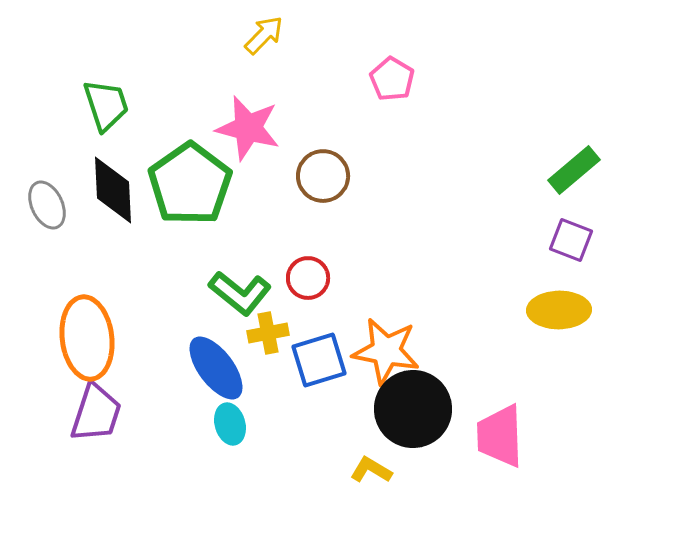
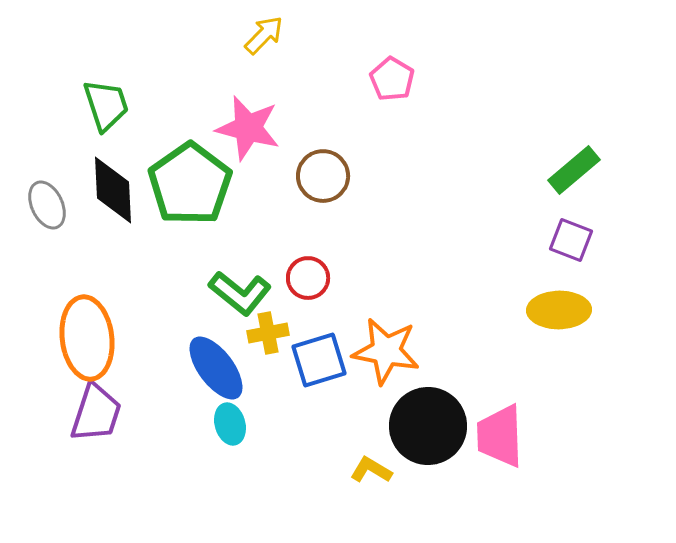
black circle: moved 15 px right, 17 px down
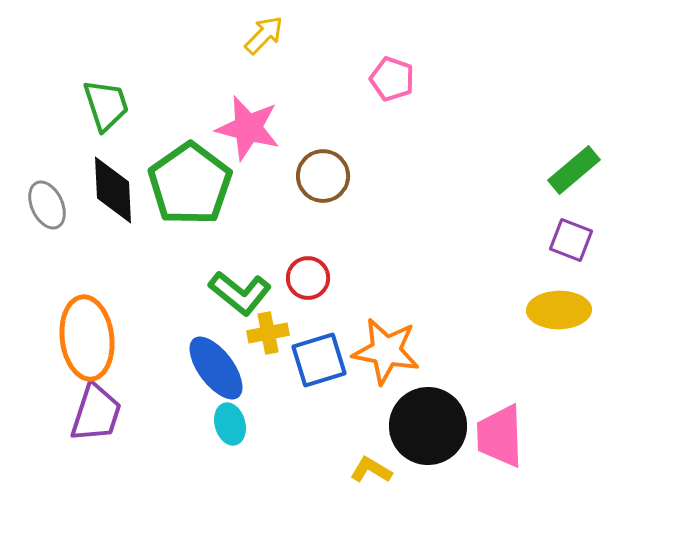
pink pentagon: rotated 12 degrees counterclockwise
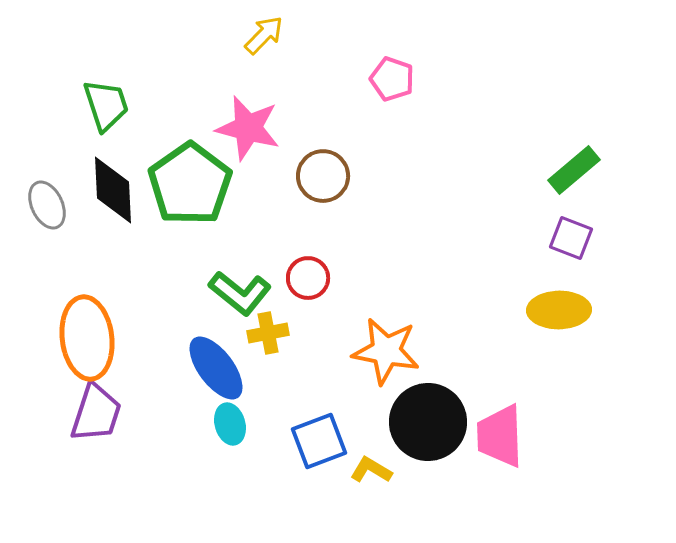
purple square: moved 2 px up
blue square: moved 81 px down; rotated 4 degrees counterclockwise
black circle: moved 4 px up
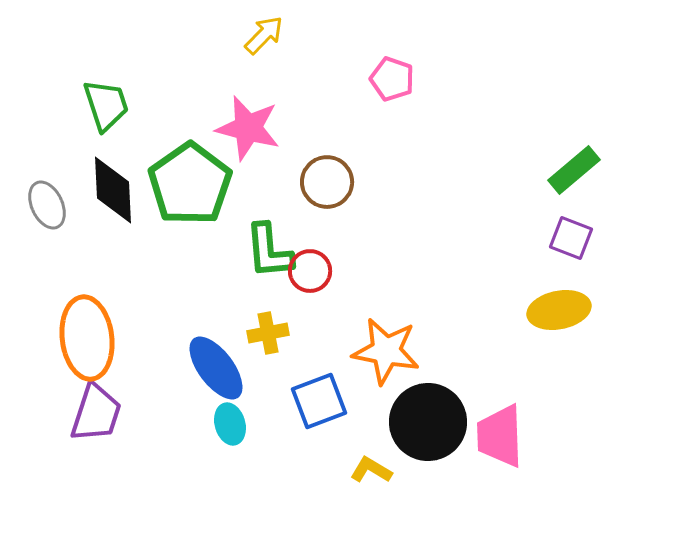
brown circle: moved 4 px right, 6 px down
red circle: moved 2 px right, 7 px up
green L-shape: moved 29 px right, 42 px up; rotated 46 degrees clockwise
yellow ellipse: rotated 10 degrees counterclockwise
blue square: moved 40 px up
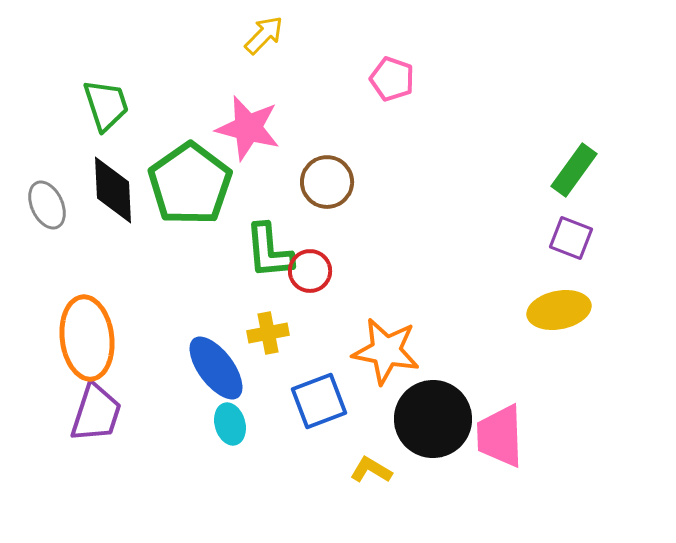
green rectangle: rotated 14 degrees counterclockwise
black circle: moved 5 px right, 3 px up
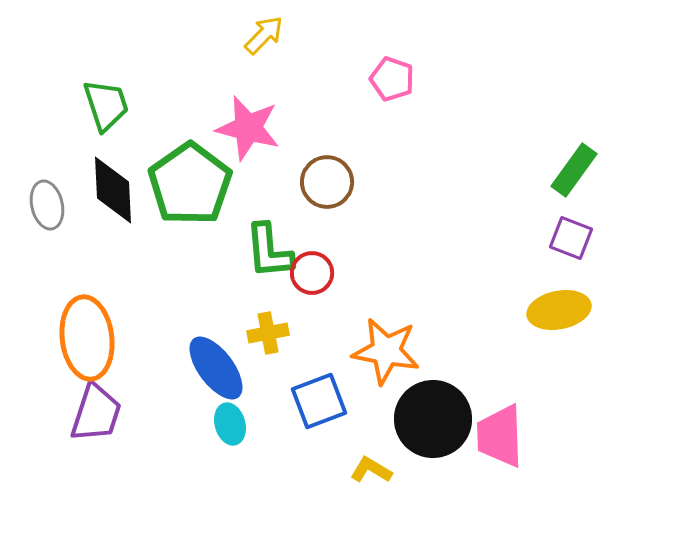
gray ellipse: rotated 12 degrees clockwise
red circle: moved 2 px right, 2 px down
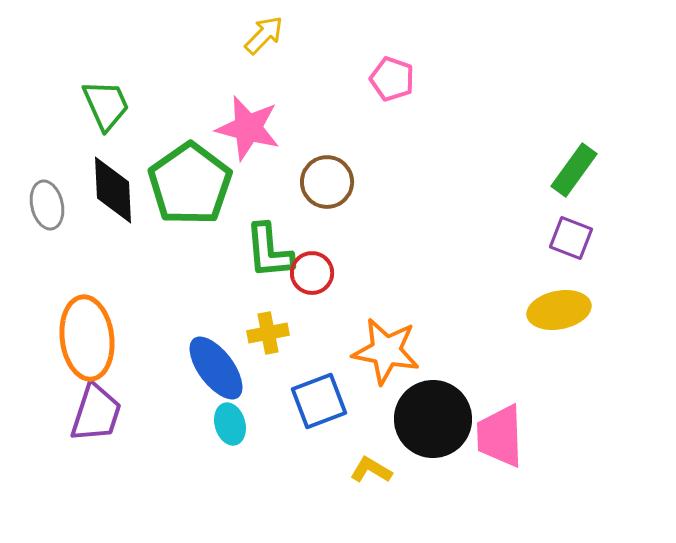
green trapezoid: rotated 6 degrees counterclockwise
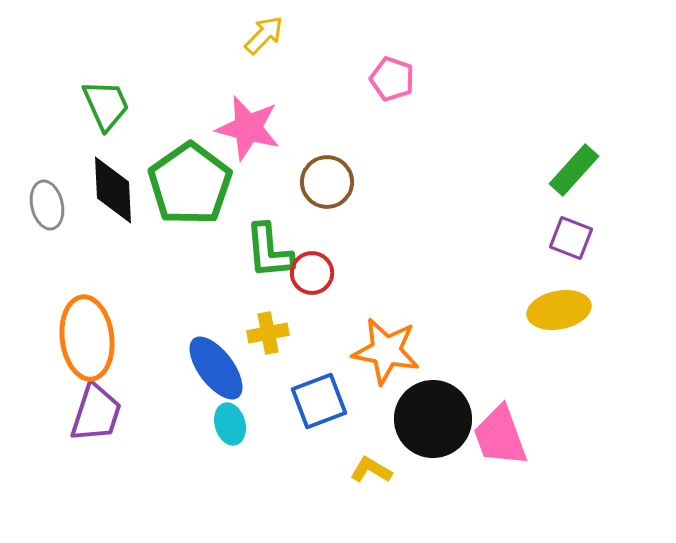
green rectangle: rotated 6 degrees clockwise
pink trapezoid: rotated 18 degrees counterclockwise
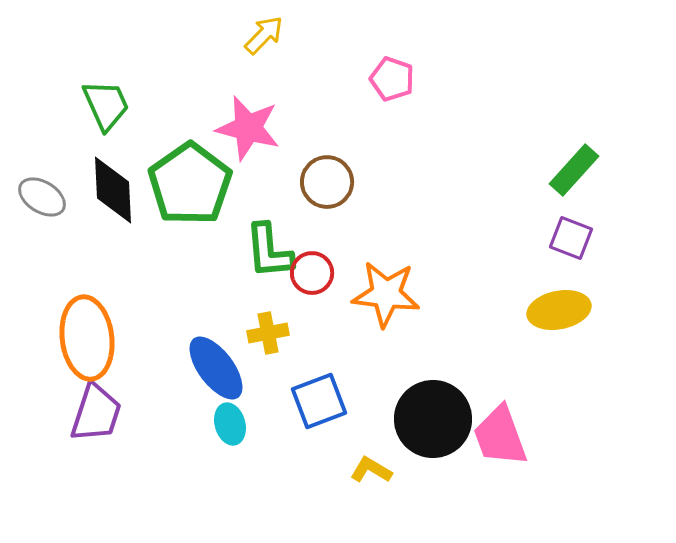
gray ellipse: moved 5 px left, 8 px up; rotated 45 degrees counterclockwise
orange star: moved 57 px up; rotated 4 degrees counterclockwise
